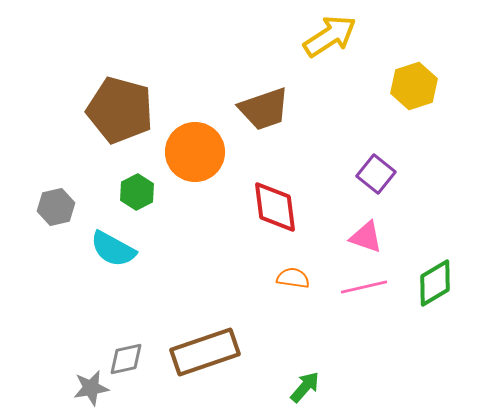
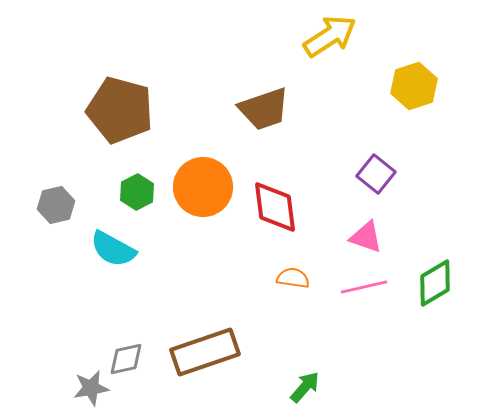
orange circle: moved 8 px right, 35 px down
gray hexagon: moved 2 px up
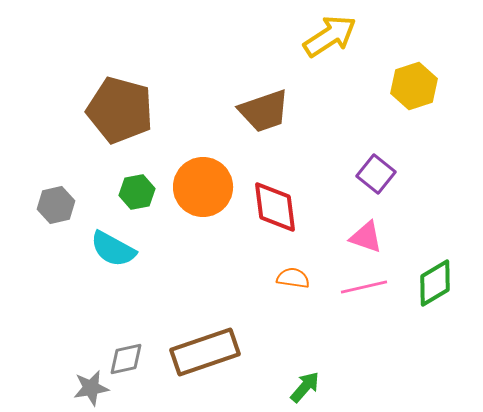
brown trapezoid: moved 2 px down
green hexagon: rotated 16 degrees clockwise
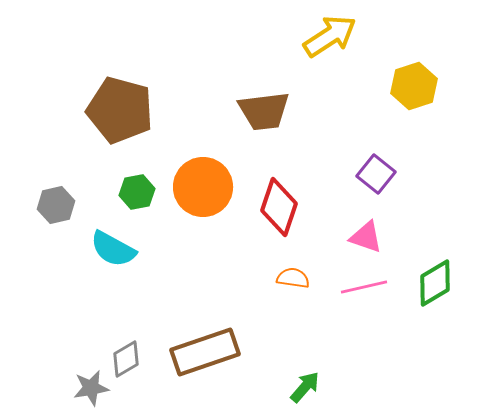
brown trapezoid: rotated 12 degrees clockwise
red diamond: moved 4 px right; rotated 26 degrees clockwise
gray diamond: rotated 18 degrees counterclockwise
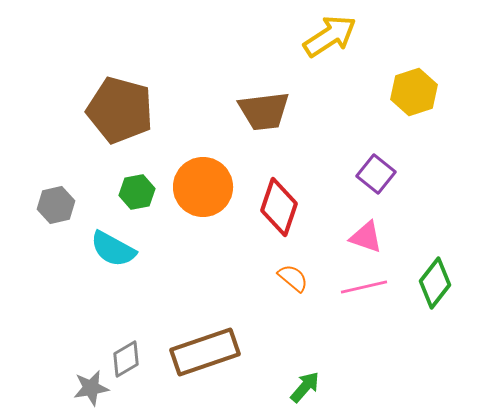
yellow hexagon: moved 6 px down
orange semicircle: rotated 32 degrees clockwise
green diamond: rotated 21 degrees counterclockwise
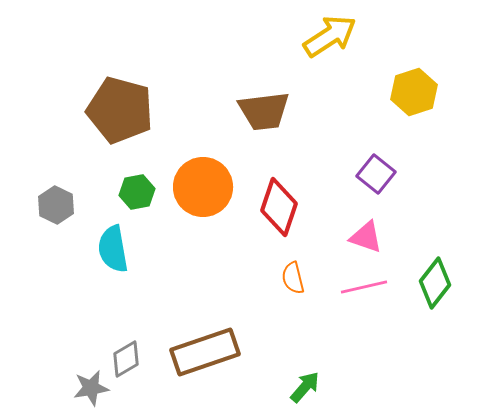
gray hexagon: rotated 21 degrees counterclockwise
cyan semicircle: rotated 51 degrees clockwise
orange semicircle: rotated 144 degrees counterclockwise
